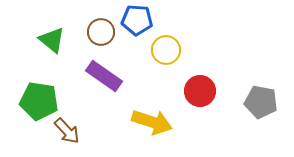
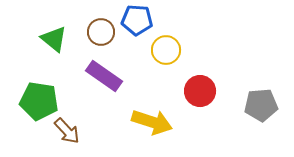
green triangle: moved 2 px right, 1 px up
gray pentagon: moved 3 px down; rotated 16 degrees counterclockwise
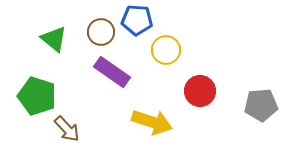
purple rectangle: moved 8 px right, 4 px up
green pentagon: moved 2 px left, 5 px up; rotated 9 degrees clockwise
brown arrow: moved 2 px up
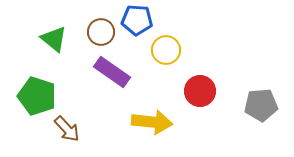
yellow arrow: rotated 12 degrees counterclockwise
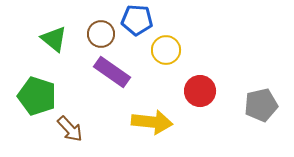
brown circle: moved 2 px down
gray pentagon: rotated 8 degrees counterclockwise
brown arrow: moved 3 px right
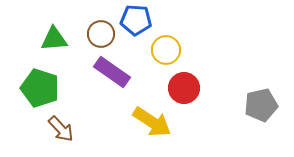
blue pentagon: moved 1 px left
green triangle: rotated 44 degrees counterclockwise
red circle: moved 16 px left, 3 px up
green pentagon: moved 3 px right, 8 px up
yellow arrow: rotated 27 degrees clockwise
brown arrow: moved 9 px left
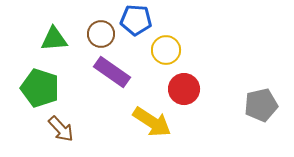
red circle: moved 1 px down
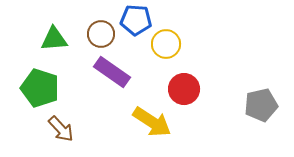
yellow circle: moved 6 px up
